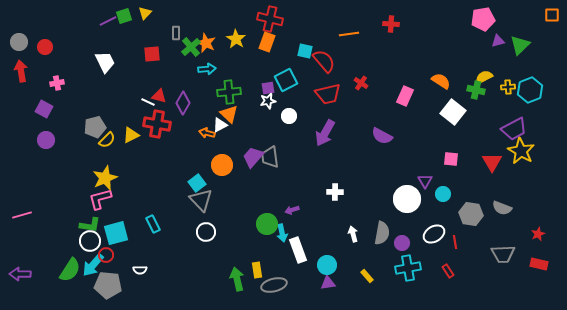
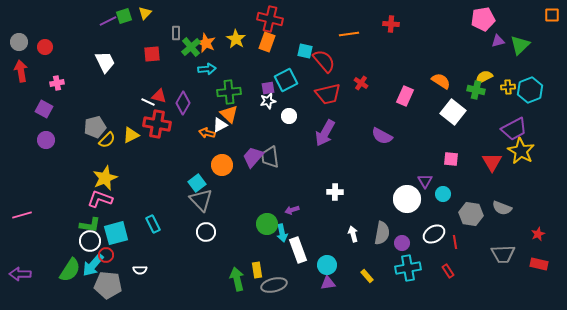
pink L-shape at (100, 199): rotated 35 degrees clockwise
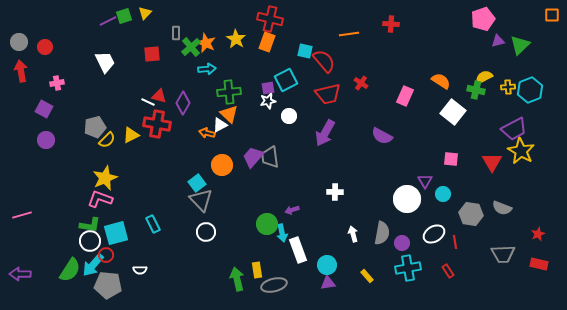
pink pentagon at (483, 19): rotated 10 degrees counterclockwise
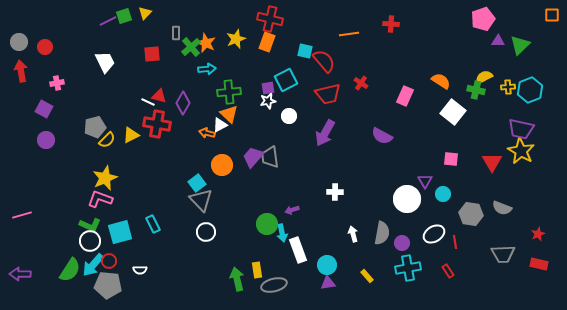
yellow star at (236, 39): rotated 18 degrees clockwise
purple triangle at (498, 41): rotated 16 degrees clockwise
purple trapezoid at (514, 129): moved 7 px right; rotated 40 degrees clockwise
green L-shape at (90, 225): rotated 15 degrees clockwise
cyan square at (116, 233): moved 4 px right, 1 px up
red circle at (106, 255): moved 3 px right, 6 px down
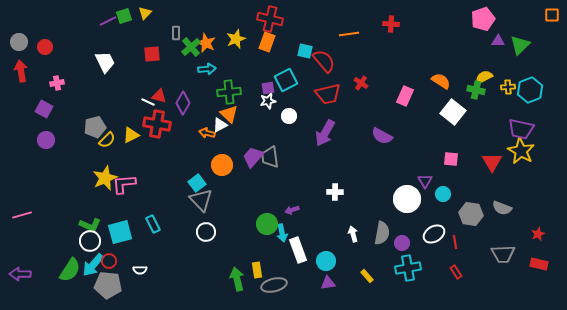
pink L-shape at (100, 199): moved 24 px right, 15 px up; rotated 25 degrees counterclockwise
cyan circle at (327, 265): moved 1 px left, 4 px up
red rectangle at (448, 271): moved 8 px right, 1 px down
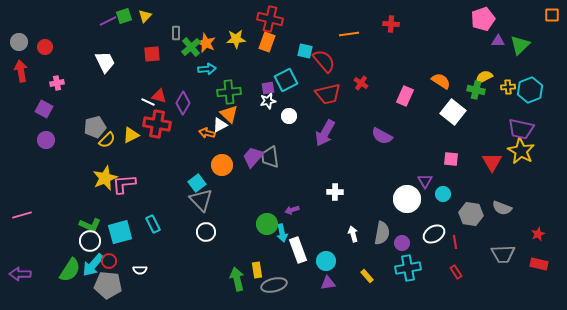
yellow triangle at (145, 13): moved 3 px down
yellow star at (236, 39): rotated 18 degrees clockwise
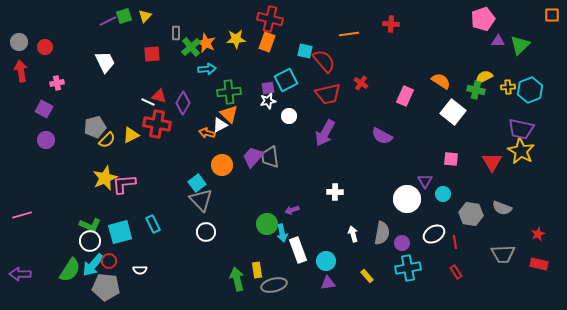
gray pentagon at (108, 285): moved 2 px left, 2 px down
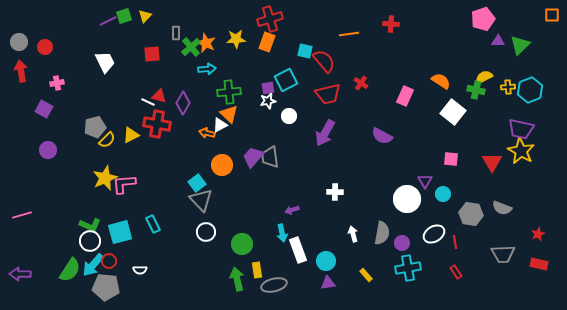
red cross at (270, 19): rotated 30 degrees counterclockwise
purple circle at (46, 140): moved 2 px right, 10 px down
green circle at (267, 224): moved 25 px left, 20 px down
yellow rectangle at (367, 276): moved 1 px left, 1 px up
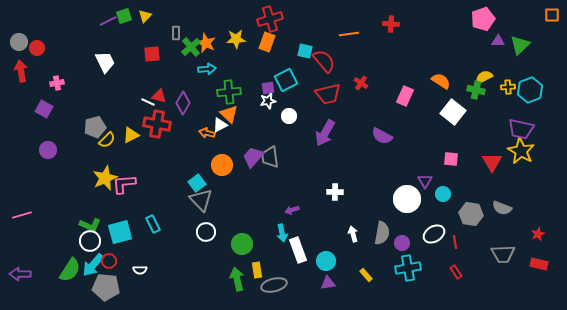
red circle at (45, 47): moved 8 px left, 1 px down
